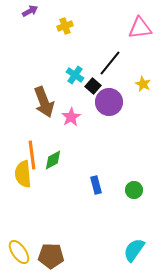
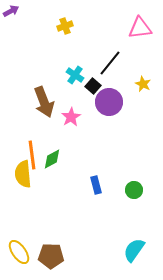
purple arrow: moved 19 px left
green diamond: moved 1 px left, 1 px up
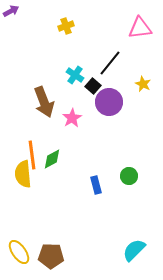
yellow cross: moved 1 px right
pink star: moved 1 px right, 1 px down
green circle: moved 5 px left, 14 px up
cyan semicircle: rotated 10 degrees clockwise
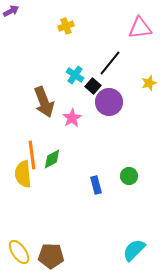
yellow star: moved 6 px right, 1 px up; rotated 28 degrees clockwise
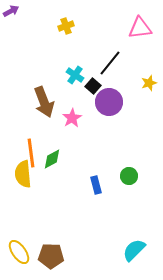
orange line: moved 1 px left, 2 px up
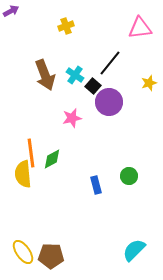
brown arrow: moved 1 px right, 27 px up
pink star: rotated 18 degrees clockwise
yellow ellipse: moved 4 px right
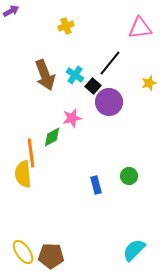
green diamond: moved 22 px up
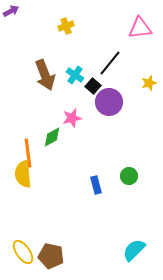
orange line: moved 3 px left
brown pentagon: rotated 10 degrees clockwise
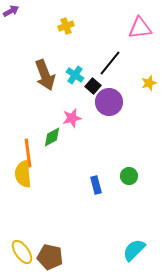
yellow ellipse: moved 1 px left
brown pentagon: moved 1 px left, 1 px down
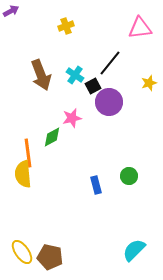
brown arrow: moved 4 px left
black square: rotated 21 degrees clockwise
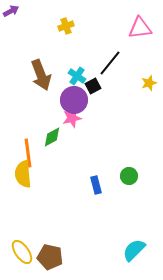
cyan cross: moved 2 px right, 1 px down
purple circle: moved 35 px left, 2 px up
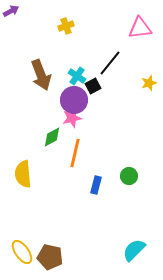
orange line: moved 47 px right; rotated 20 degrees clockwise
blue rectangle: rotated 30 degrees clockwise
